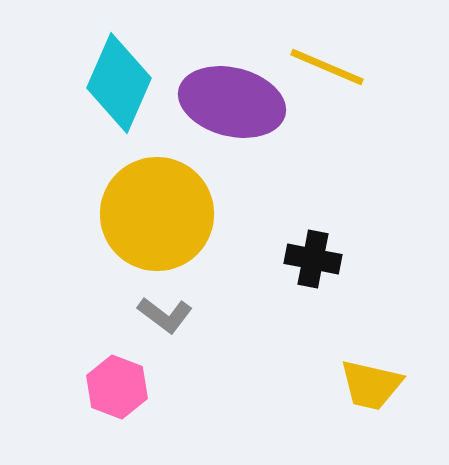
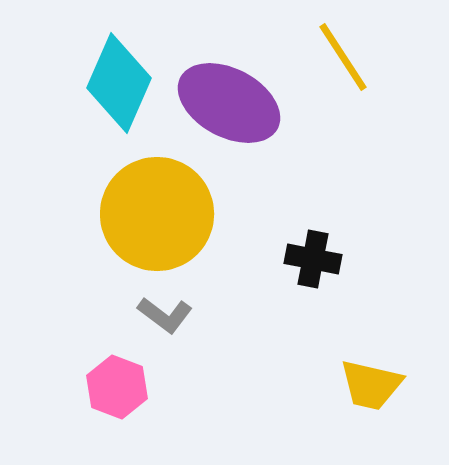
yellow line: moved 16 px right, 10 px up; rotated 34 degrees clockwise
purple ellipse: moved 3 px left, 1 px down; rotated 14 degrees clockwise
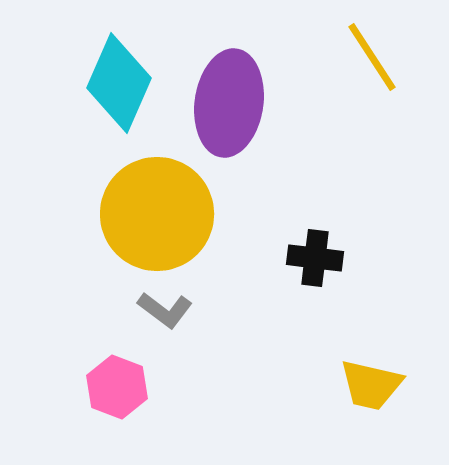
yellow line: moved 29 px right
purple ellipse: rotated 70 degrees clockwise
black cross: moved 2 px right, 1 px up; rotated 4 degrees counterclockwise
gray L-shape: moved 5 px up
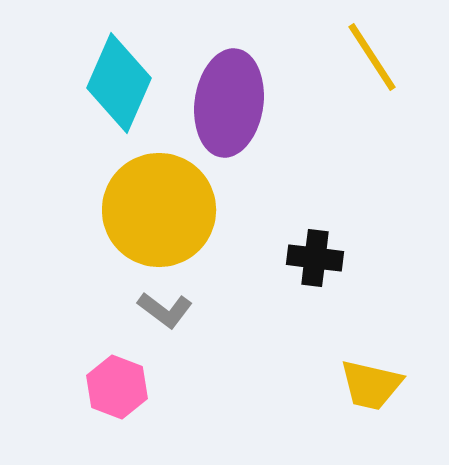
yellow circle: moved 2 px right, 4 px up
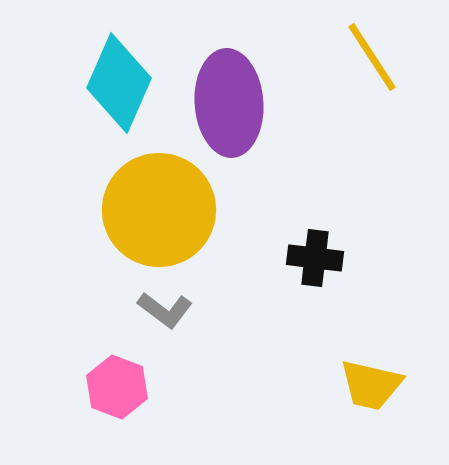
purple ellipse: rotated 12 degrees counterclockwise
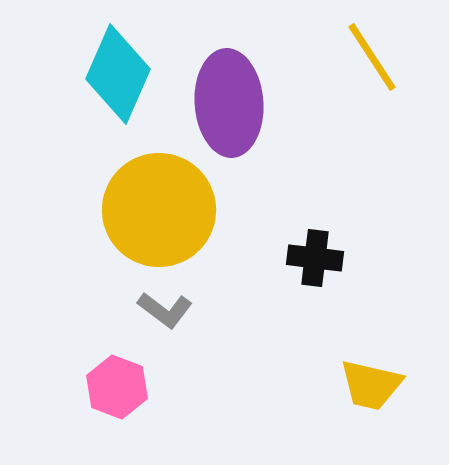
cyan diamond: moved 1 px left, 9 px up
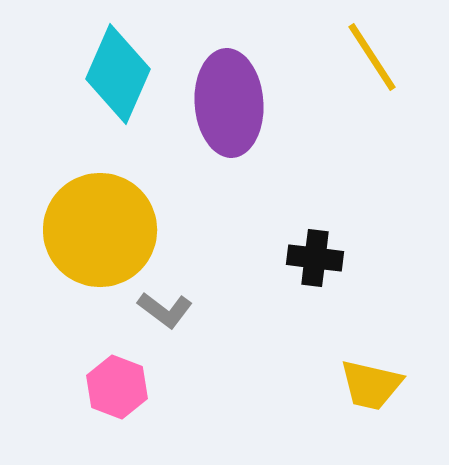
yellow circle: moved 59 px left, 20 px down
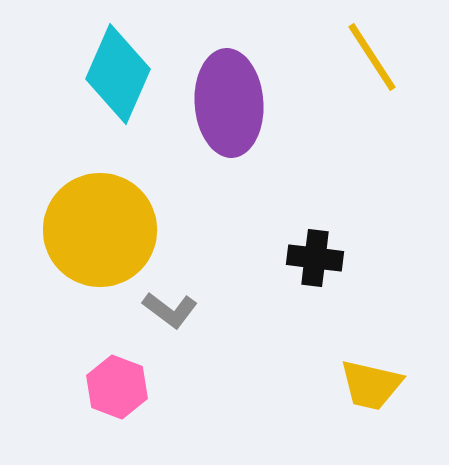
gray L-shape: moved 5 px right
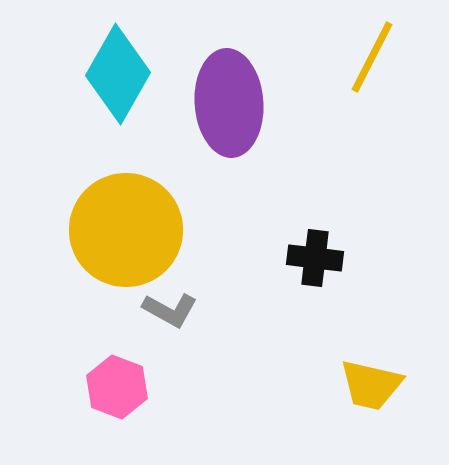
yellow line: rotated 60 degrees clockwise
cyan diamond: rotated 6 degrees clockwise
yellow circle: moved 26 px right
gray L-shape: rotated 8 degrees counterclockwise
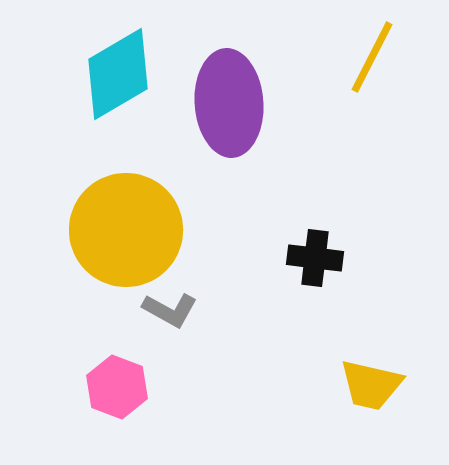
cyan diamond: rotated 30 degrees clockwise
